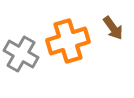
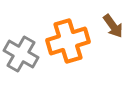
brown arrow: moved 2 px up
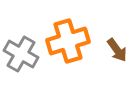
brown arrow: moved 4 px right, 24 px down
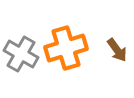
orange cross: moved 2 px left, 7 px down
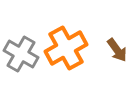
orange cross: rotated 12 degrees counterclockwise
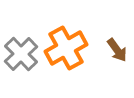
gray cross: rotated 16 degrees clockwise
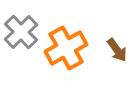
gray cross: moved 22 px up
